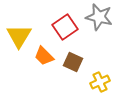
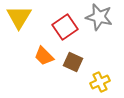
yellow triangle: moved 19 px up
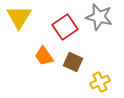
orange trapezoid: rotated 10 degrees clockwise
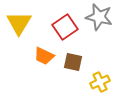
yellow triangle: moved 6 px down
orange trapezoid: rotated 30 degrees counterclockwise
brown square: rotated 12 degrees counterclockwise
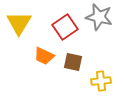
yellow cross: moved 1 px right, 1 px up; rotated 18 degrees clockwise
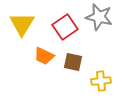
yellow triangle: moved 3 px right, 1 px down
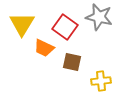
red square: rotated 20 degrees counterclockwise
orange trapezoid: moved 8 px up
brown square: moved 1 px left
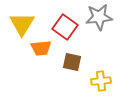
gray star: rotated 20 degrees counterclockwise
orange trapezoid: moved 3 px left; rotated 30 degrees counterclockwise
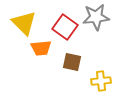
gray star: moved 3 px left
yellow triangle: moved 2 px right, 1 px up; rotated 16 degrees counterclockwise
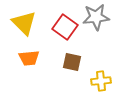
orange trapezoid: moved 12 px left, 10 px down
